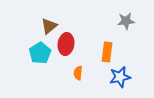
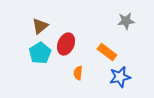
brown triangle: moved 9 px left
red ellipse: rotated 15 degrees clockwise
orange rectangle: rotated 60 degrees counterclockwise
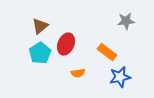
orange semicircle: rotated 104 degrees counterclockwise
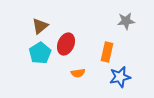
orange rectangle: rotated 66 degrees clockwise
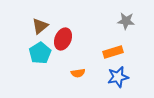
gray star: rotated 12 degrees clockwise
red ellipse: moved 3 px left, 5 px up
orange rectangle: moved 6 px right; rotated 60 degrees clockwise
blue star: moved 2 px left
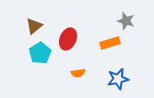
gray star: rotated 12 degrees clockwise
brown triangle: moved 6 px left
red ellipse: moved 5 px right
orange rectangle: moved 3 px left, 9 px up
blue star: moved 2 px down
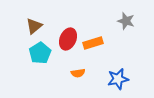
orange rectangle: moved 17 px left
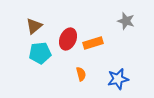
cyan pentagon: rotated 25 degrees clockwise
orange semicircle: moved 3 px right, 1 px down; rotated 96 degrees counterclockwise
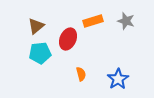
brown triangle: moved 2 px right
orange rectangle: moved 22 px up
blue star: rotated 20 degrees counterclockwise
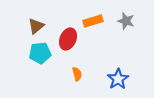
orange semicircle: moved 4 px left
